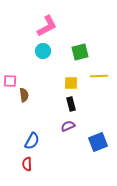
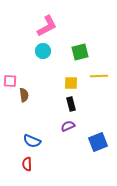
blue semicircle: rotated 84 degrees clockwise
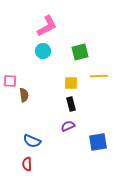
blue square: rotated 12 degrees clockwise
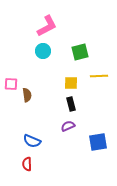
pink square: moved 1 px right, 3 px down
brown semicircle: moved 3 px right
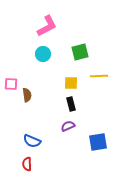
cyan circle: moved 3 px down
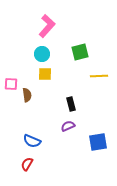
pink L-shape: rotated 20 degrees counterclockwise
cyan circle: moved 1 px left
yellow square: moved 26 px left, 9 px up
red semicircle: rotated 32 degrees clockwise
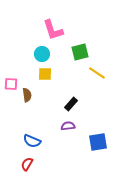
pink L-shape: moved 6 px right, 4 px down; rotated 120 degrees clockwise
yellow line: moved 2 px left, 3 px up; rotated 36 degrees clockwise
black rectangle: rotated 56 degrees clockwise
purple semicircle: rotated 16 degrees clockwise
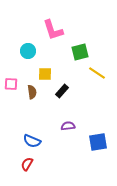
cyan circle: moved 14 px left, 3 px up
brown semicircle: moved 5 px right, 3 px up
black rectangle: moved 9 px left, 13 px up
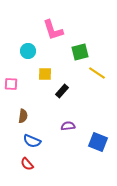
brown semicircle: moved 9 px left, 24 px down; rotated 16 degrees clockwise
blue square: rotated 30 degrees clockwise
red semicircle: rotated 72 degrees counterclockwise
